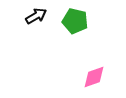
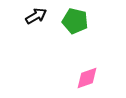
pink diamond: moved 7 px left, 1 px down
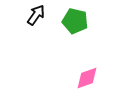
black arrow: moved 1 px up; rotated 25 degrees counterclockwise
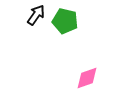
green pentagon: moved 10 px left
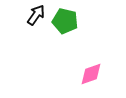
pink diamond: moved 4 px right, 4 px up
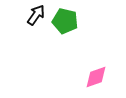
pink diamond: moved 5 px right, 3 px down
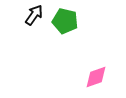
black arrow: moved 2 px left
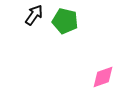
pink diamond: moved 7 px right
